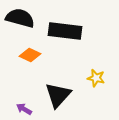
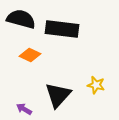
black semicircle: moved 1 px right, 1 px down
black rectangle: moved 3 px left, 2 px up
yellow star: moved 7 px down
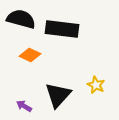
yellow star: rotated 12 degrees clockwise
purple arrow: moved 3 px up
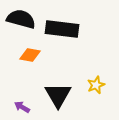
orange diamond: rotated 15 degrees counterclockwise
yellow star: rotated 24 degrees clockwise
black triangle: rotated 12 degrees counterclockwise
purple arrow: moved 2 px left, 1 px down
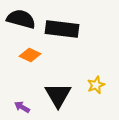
orange diamond: rotated 15 degrees clockwise
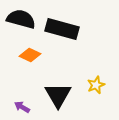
black rectangle: rotated 8 degrees clockwise
